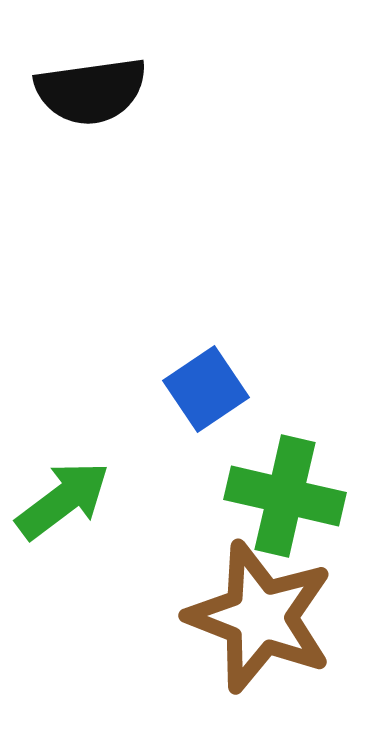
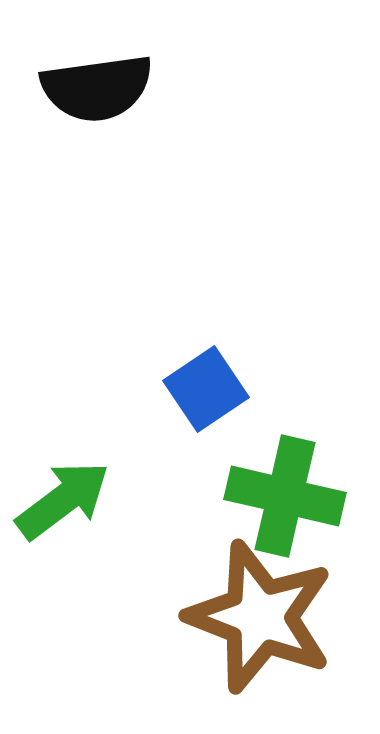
black semicircle: moved 6 px right, 3 px up
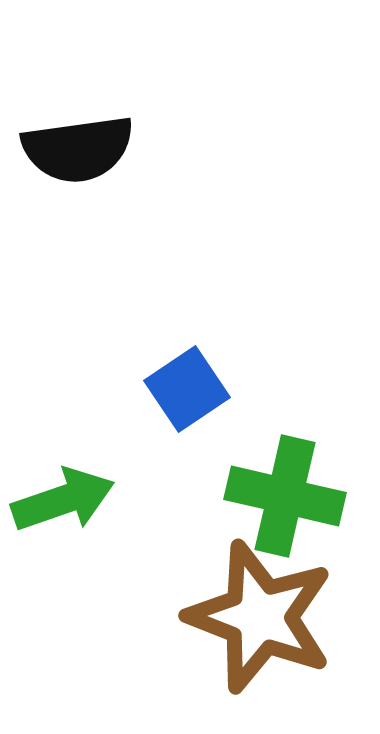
black semicircle: moved 19 px left, 61 px down
blue square: moved 19 px left
green arrow: rotated 18 degrees clockwise
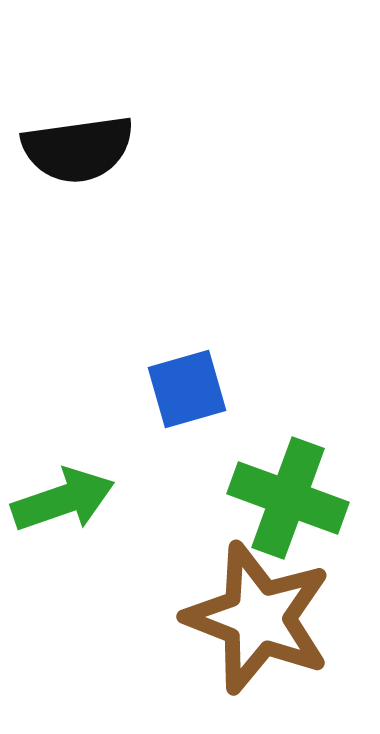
blue square: rotated 18 degrees clockwise
green cross: moved 3 px right, 2 px down; rotated 7 degrees clockwise
brown star: moved 2 px left, 1 px down
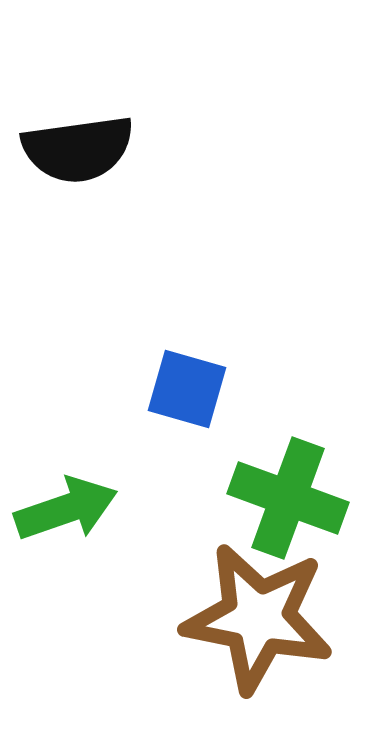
blue square: rotated 32 degrees clockwise
green arrow: moved 3 px right, 9 px down
brown star: rotated 10 degrees counterclockwise
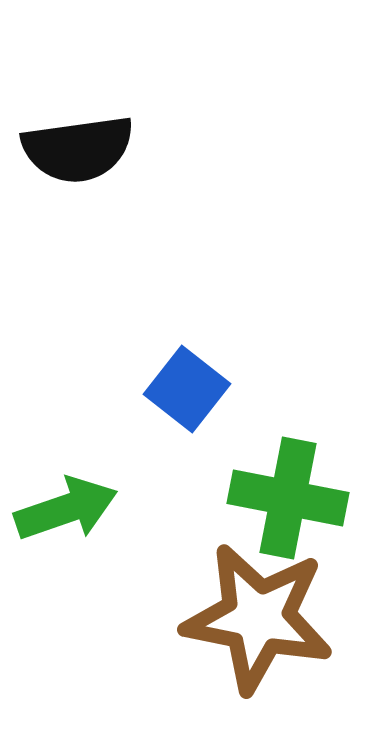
blue square: rotated 22 degrees clockwise
green cross: rotated 9 degrees counterclockwise
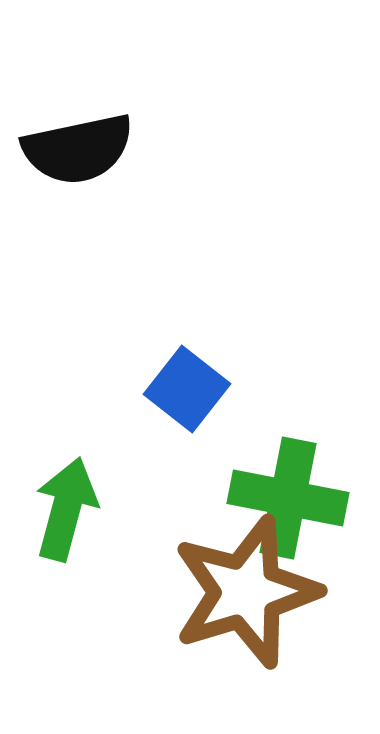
black semicircle: rotated 4 degrees counterclockwise
green arrow: rotated 56 degrees counterclockwise
brown star: moved 12 px left, 26 px up; rotated 28 degrees counterclockwise
